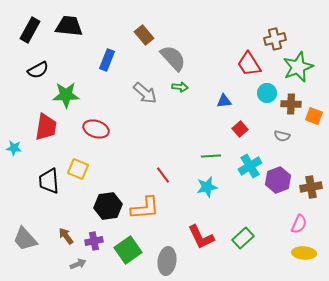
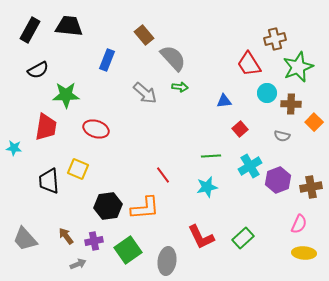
orange square at (314, 116): moved 6 px down; rotated 24 degrees clockwise
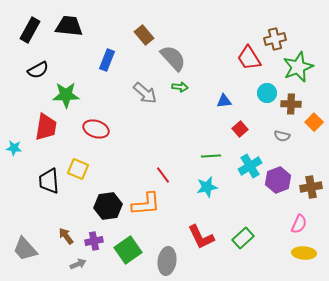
red trapezoid at (249, 64): moved 6 px up
orange L-shape at (145, 208): moved 1 px right, 4 px up
gray trapezoid at (25, 239): moved 10 px down
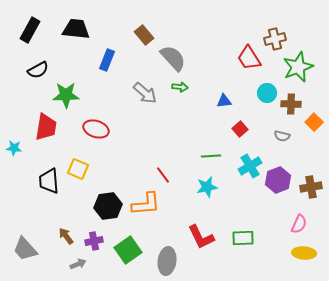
black trapezoid at (69, 26): moved 7 px right, 3 px down
green rectangle at (243, 238): rotated 40 degrees clockwise
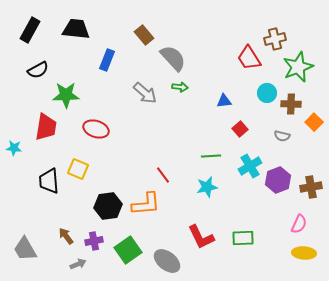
gray trapezoid at (25, 249): rotated 12 degrees clockwise
gray ellipse at (167, 261): rotated 60 degrees counterclockwise
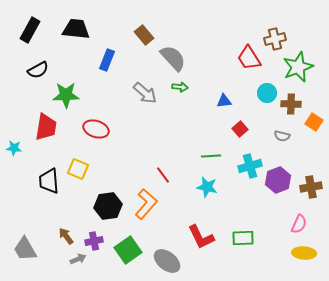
orange square at (314, 122): rotated 12 degrees counterclockwise
cyan cross at (250, 166): rotated 15 degrees clockwise
cyan star at (207, 187): rotated 25 degrees clockwise
orange L-shape at (146, 204): rotated 44 degrees counterclockwise
gray arrow at (78, 264): moved 5 px up
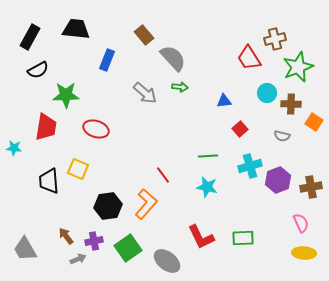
black rectangle at (30, 30): moved 7 px down
green line at (211, 156): moved 3 px left
pink semicircle at (299, 224): moved 2 px right, 1 px up; rotated 48 degrees counterclockwise
green square at (128, 250): moved 2 px up
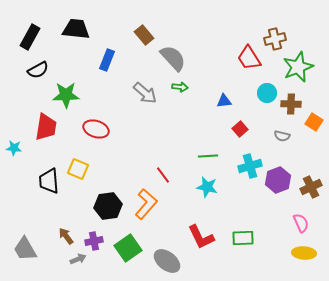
brown cross at (311, 187): rotated 15 degrees counterclockwise
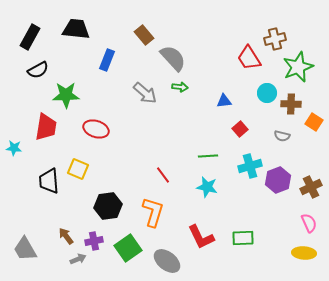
orange L-shape at (146, 204): moved 7 px right, 8 px down; rotated 24 degrees counterclockwise
pink semicircle at (301, 223): moved 8 px right
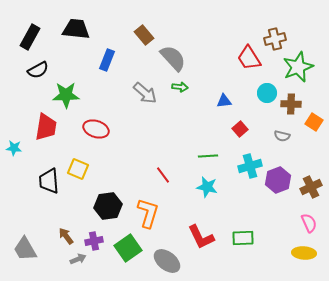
orange L-shape at (153, 212): moved 5 px left, 1 px down
